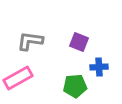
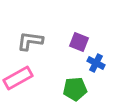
blue cross: moved 3 px left, 4 px up; rotated 30 degrees clockwise
green pentagon: moved 3 px down
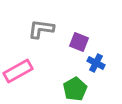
gray L-shape: moved 11 px right, 12 px up
pink rectangle: moved 7 px up
green pentagon: rotated 25 degrees counterclockwise
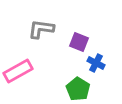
green pentagon: moved 3 px right; rotated 10 degrees counterclockwise
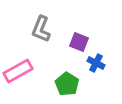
gray L-shape: rotated 76 degrees counterclockwise
green pentagon: moved 11 px left, 5 px up
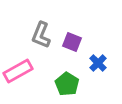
gray L-shape: moved 6 px down
purple square: moved 7 px left
blue cross: moved 2 px right; rotated 18 degrees clockwise
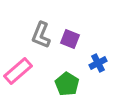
purple square: moved 2 px left, 3 px up
blue cross: rotated 18 degrees clockwise
pink rectangle: rotated 12 degrees counterclockwise
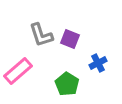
gray L-shape: rotated 40 degrees counterclockwise
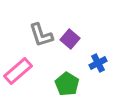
purple square: rotated 18 degrees clockwise
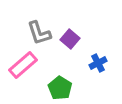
gray L-shape: moved 2 px left, 2 px up
pink rectangle: moved 5 px right, 6 px up
green pentagon: moved 7 px left, 4 px down
